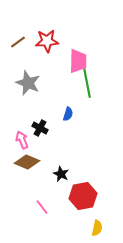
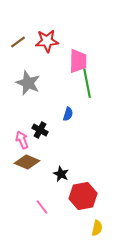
black cross: moved 2 px down
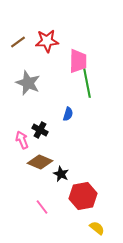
brown diamond: moved 13 px right
yellow semicircle: rotated 63 degrees counterclockwise
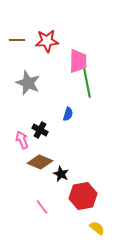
brown line: moved 1 px left, 2 px up; rotated 35 degrees clockwise
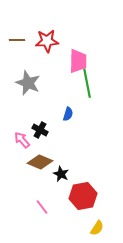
pink arrow: rotated 18 degrees counterclockwise
yellow semicircle: rotated 84 degrees clockwise
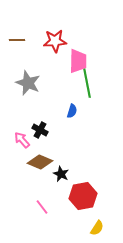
red star: moved 8 px right
blue semicircle: moved 4 px right, 3 px up
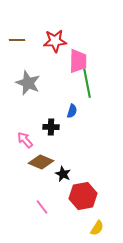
black cross: moved 11 px right, 3 px up; rotated 28 degrees counterclockwise
pink arrow: moved 3 px right
brown diamond: moved 1 px right
black star: moved 2 px right
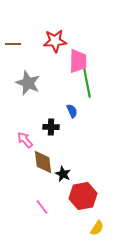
brown line: moved 4 px left, 4 px down
blue semicircle: rotated 40 degrees counterclockwise
brown diamond: moved 2 px right; rotated 60 degrees clockwise
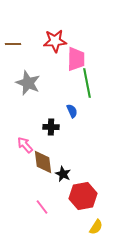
pink trapezoid: moved 2 px left, 2 px up
pink arrow: moved 5 px down
yellow semicircle: moved 1 px left, 1 px up
